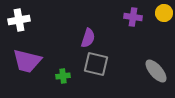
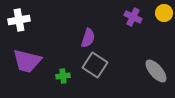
purple cross: rotated 18 degrees clockwise
gray square: moved 1 px left, 1 px down; rotated 20 degrees clockwise
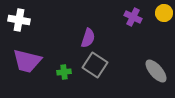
white cross: rotated 20 degrees clockwise
green cross: moved 1 px right, 4 px up
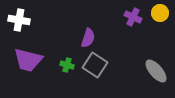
yellow circle: moved 4 px left
purple trapezoid: moved 1 px right, 1 px up
green cross: moved 3 px right, 7 px up; rotated 24 degrees clockwise
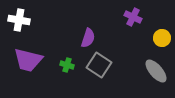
yellow circle: moved 2 px right, 25 px down
gray square: moved 4 px right
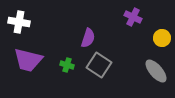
white cross: moved 2 px down
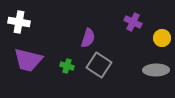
purple cross: moved 5 px down
green cross: moved 1 px down
gray ellipse: moved 1 px up; rotated 50 degrees counterclockwise
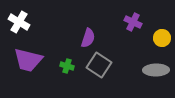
white cross: rotated 20 degrees clockwise
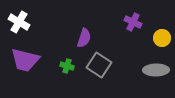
purple semicircle: moved 4 px left
purple trapezoid: moved 3 px left
